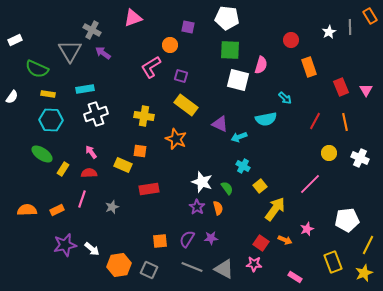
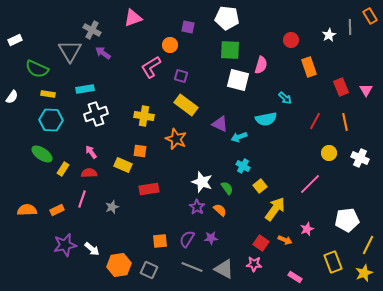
white star at (329, 32): moved 3 px down
orange semicircle at (218, 208): moved 2 px right, 2 px down; rotated 32 degrees counterclockwise
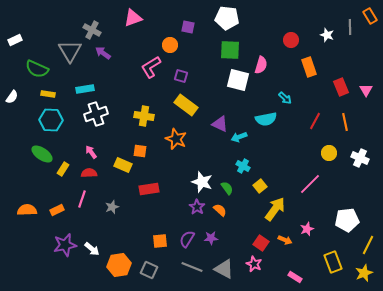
white star at (329, 35): moved 2 px left; rotated 24 degrees counterclockwise
pink star at (254, 264): rotated 21 degrees clockwise
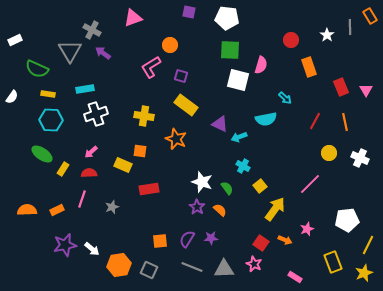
purple square at (188, 27): moved 1 px right, 15 px up
white star at (327, 35): rotated 16 degrees clockwise
pink arrow at (91, 152): rotated 96 degrees counterclockwise
gray triangle at (224, 269): rotated 30 degrees counterclockwise
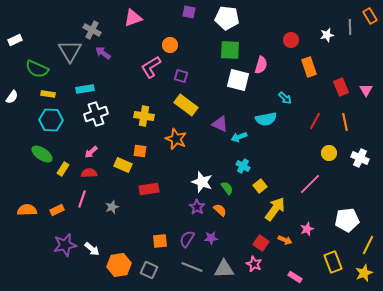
white star at (327, 35): rotated 24 degrees clockwise
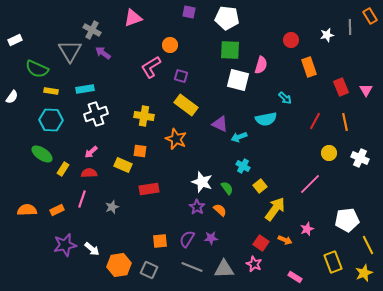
yellow rectangle at (48, 94): moved 3 px right, 3 px up
yellow line at (368, 245): rotated 54 degrees counterclockwise
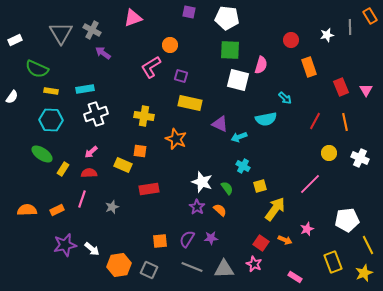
gray triangle at (70, 51): moved 9 px left, 18 px up
yellow rectangle at (186, 105): moved 4 px right, 2 px up; rotated 25 degrees counterclockwise
yellow square at (260, 186): rotated 24 degrees clockwise
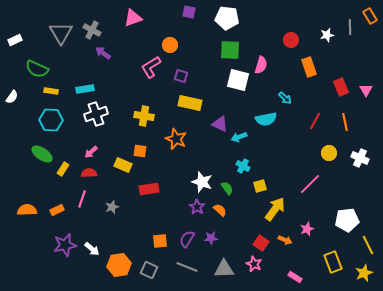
gray line at (192, 267): moved 5 px left
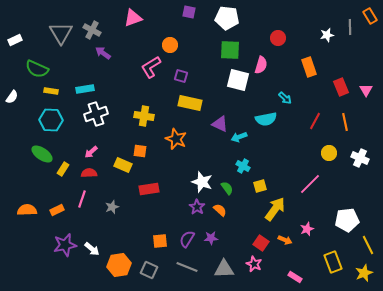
red circle at (291, 40): moved 13 px left, 2 px up
